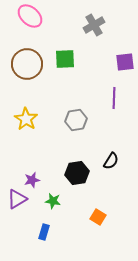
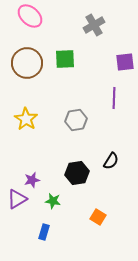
brown circle: moved 1 px up
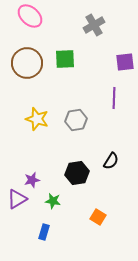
yellow star: moved 11 px right; rotated 15 degrees counterclockwise
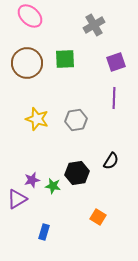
purple square: moved 9 px left; rotated 12 degrees counterclockwise
green star: moved 15 px up
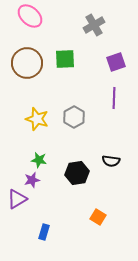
gray hexagon: moved 2 px left, 3 px up; rotated 20 degrees counterclockwise
black semicircle: rotated 66 degrees clockwise
green star: moved 14 px left, 26 px up
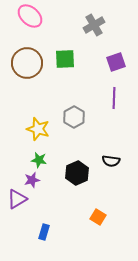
yellow star: moved 1 px right, 10 px down
black hexagon: rotated 15 degrees counterclockwise
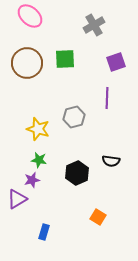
purple line: moved 7 px left
gray hexagon: rotated 15 degrees clockwise
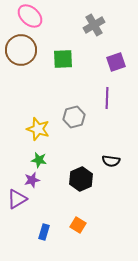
green square: moved 2 px left
brown circle: moved 6 px left, 13 px up
black hexagon: moved 4 px right, 6 px down
orange square: moved 20 px left, 8 px down
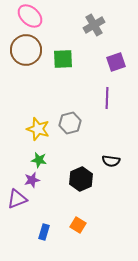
brown circle: moved 5 px right
gray hexagon: moved 4 px left, 6 px down
purple triangle: rotated 10 degrees clockwise
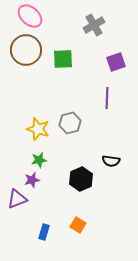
green star: rotated 21 degrees counterclockwise
